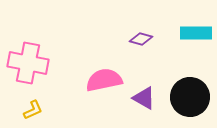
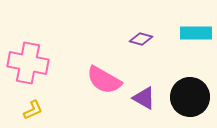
pink semicircle: rotated 138 degrees counterclockwise
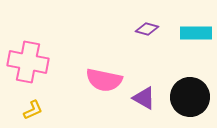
purple diamond: moved 6 px right, 10 px up
pink cross: moved 1 px up
pink semicircle: rotated 18 degrees counterclockwise
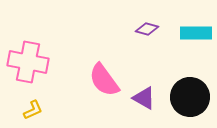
pink semicircle: rotated 42 degrees clockwise
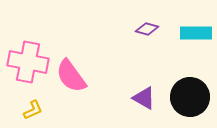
pink semicircle: moved 33 px left, 4 px up
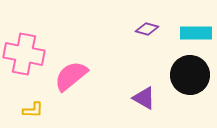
pink cross: moved 4 px left, 8 px up
pink semicircle: rotated 87 degrees clockwise
black circle: moved 22 px up
yellow L-shape: rotated 25 degrees clockwise
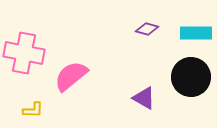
pink cross: moved 1 px up
black circle: moved 1 px right, 2 px down
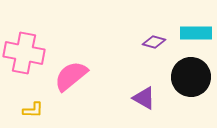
purple diamond: moved 7 px right, 13 px down
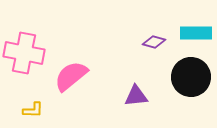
purple triangle: moved 8 px left, 2 px up; rotated 35 degrees counterclockwise
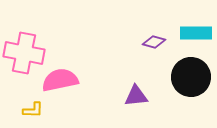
pink semicircle: moved 11 px left, 4 px down; rotated 27 degrees clockwise
